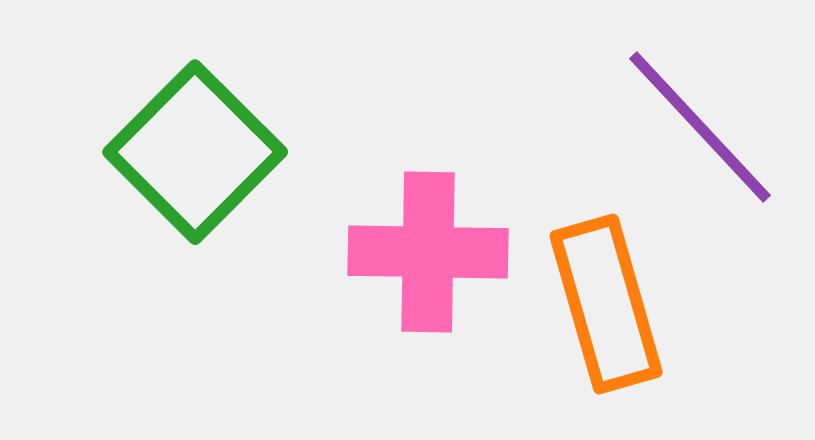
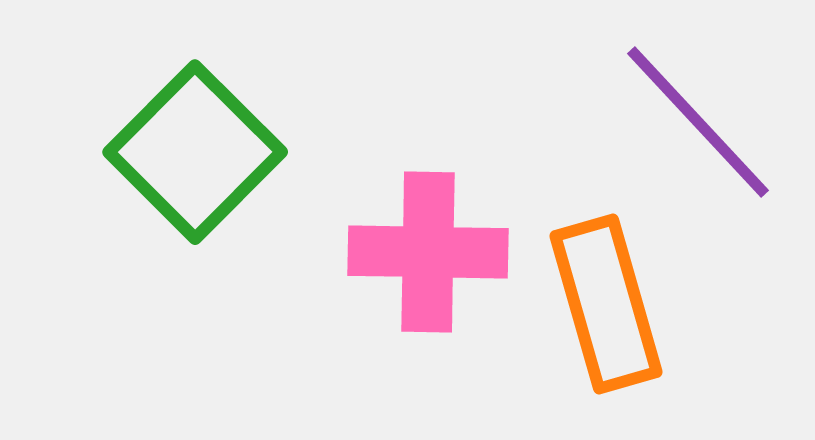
purple line: moved 2 px left, 5 px up
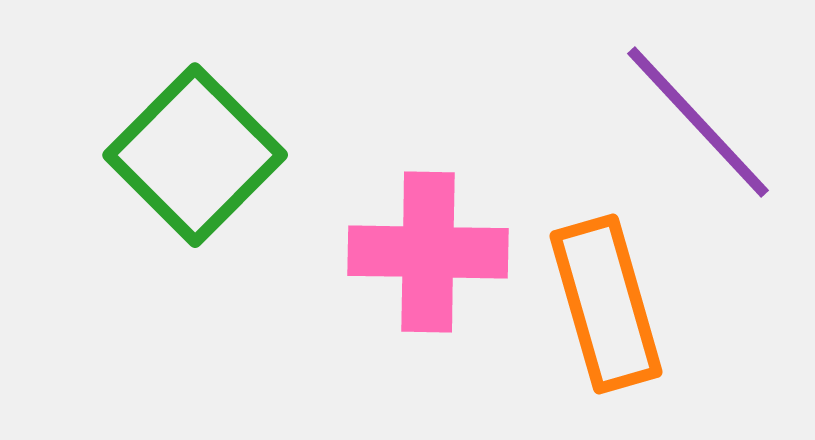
green square: moved 3 px down
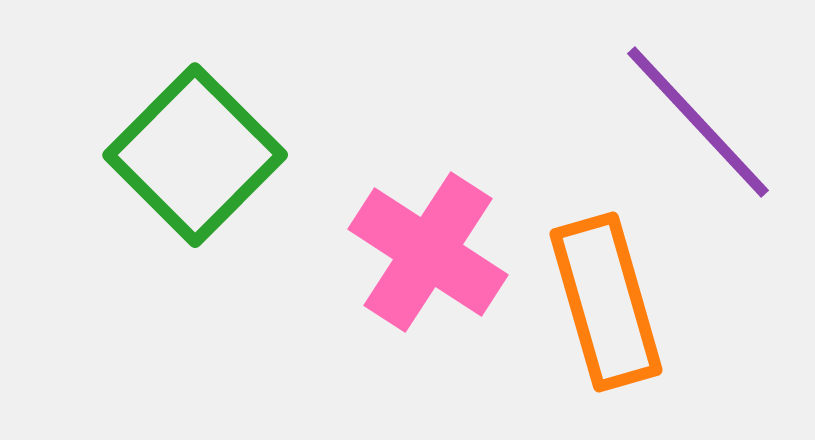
pink cross: rotated 32 degrees clockwise
orange rectangle: moved 2 px up
